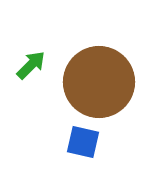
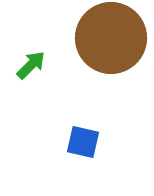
brown circle: moved 12 px right, 44 px up
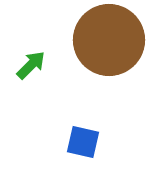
brown circle: moved 2 px left, 2 px down
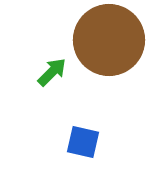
green arrow: moved 21 px right, 7 px down
